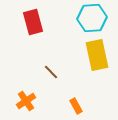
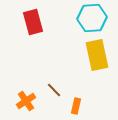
brown line: moved 3 px right, 18 px down
orange rectangle: rotated 42 degrees clockwise
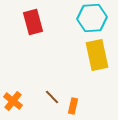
brown line: moved 2 px left, 7 px down
orange cross: moved 13 px left; rotated 18 degrees counterclockwise
orange rectangle: moved 3 px left
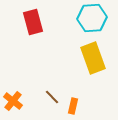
yellow rectangle: moved 4 px left, 3 px down; rotated 8 degrees counterclockwise
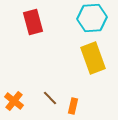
brown line: moved 2 px left, 1 px down
orange cross: moved 1 px right
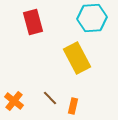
yellow rectangle: moved 16 px left; rotated 8 degrees counterclockwise
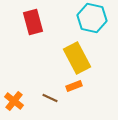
cyan hexagon: rotated 16 degrees clockwise
brown line: rotated 21 degrees counterclockwise
orange rectangle: moved 1 px right, 20 px up; rotated 56 degrees clockwise
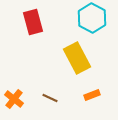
cyan hexagon: rotated 16 degrees clockwise
orange rectangle: moved 18 px right, 9 px down
orange cross: moved 2 px up
